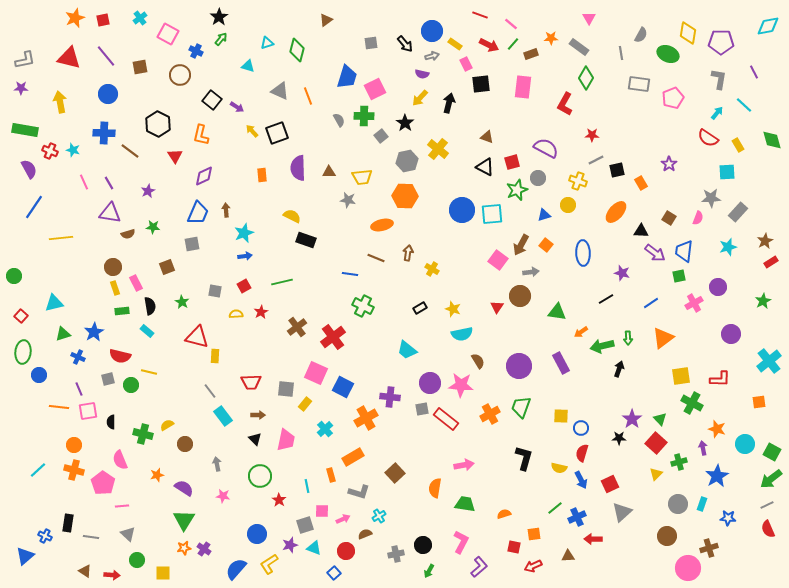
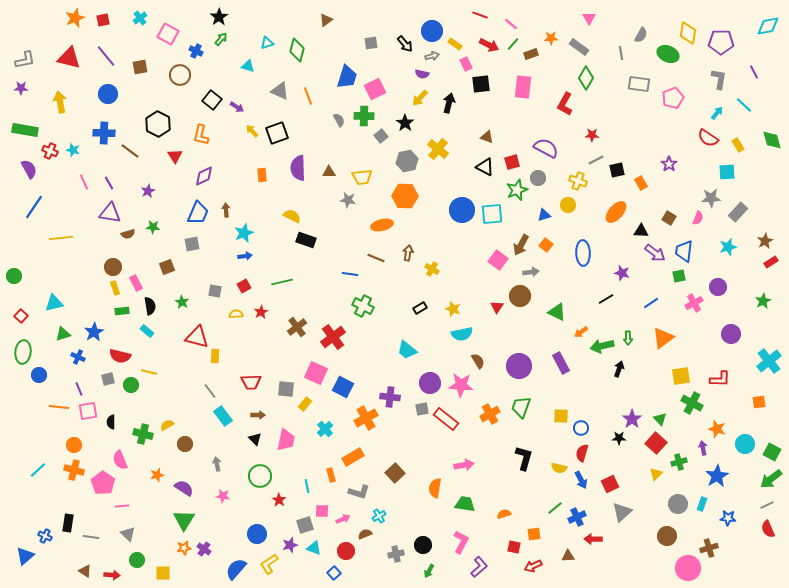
green triangle at (557, 312): rotated 18 degrees clockwise
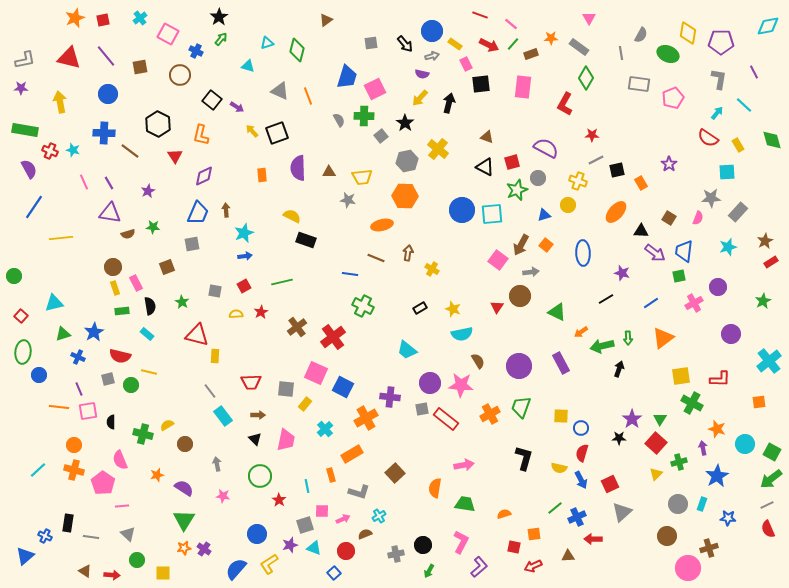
cyan rectangle at (147, 331): moved 3 px down
red triangle at (197, 337): moved 2 px up
green triangle at (660, 419): rotated 16 degrees clockwise
orange rectangle at (353, 457): moved 1 px left, 3 px up
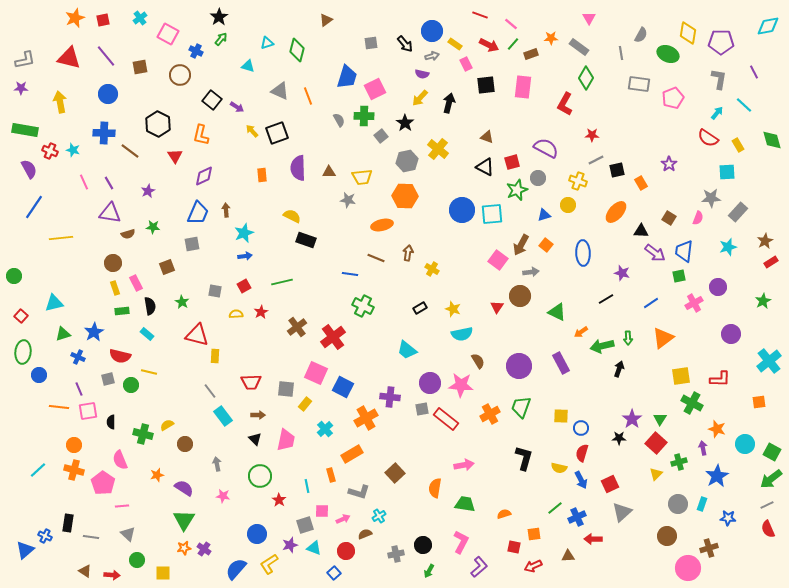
black square at (481, 84): moved 5 px right, 1 px down
brown circle at (113, 267): moved 4 px up
blue triangle at (25, 556): moved 6 px up
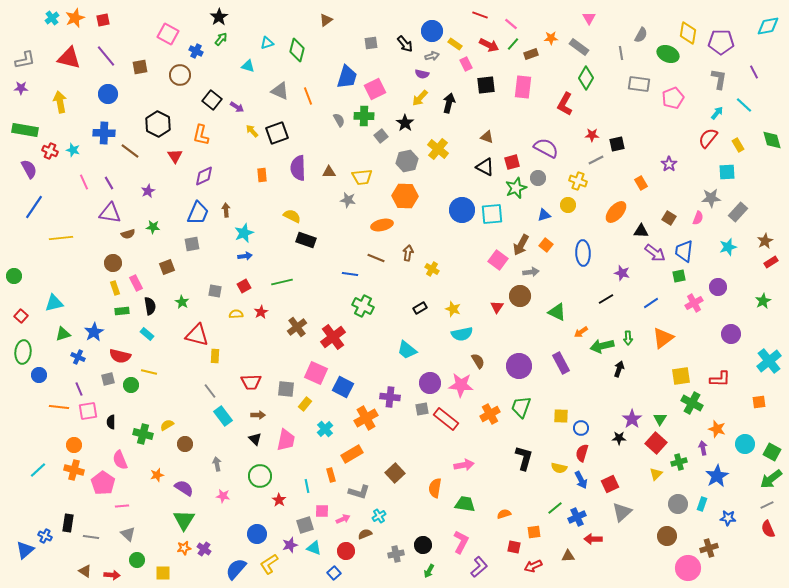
cyan cross at (140, 18): moved 88 px left
red semicircle at (708, 138): rotated 95 degrees clockwise
black square at (617, 170): moved 26 px up
green star at (517, 190): moved 1 px left, 2 px up
orange square at (534, 534): moved 2 px up
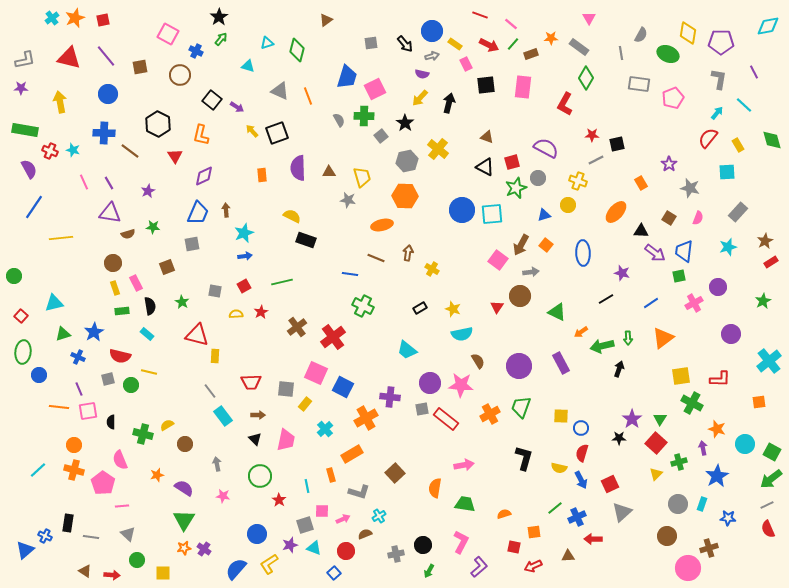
yellow trapezoid at (362, 177): rotated 100 degrees counterclockwise
gray star at (711, 198): moved 21 px left, 10 px up; rotated 18 degrees clockwise
